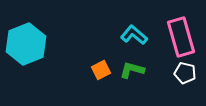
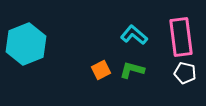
pink rectangle: rotated 9 degrees clockwise
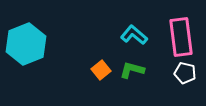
orange square: rotated 12 degrees counterclockwise
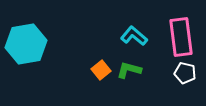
cyan L-shape: moved 1 px down
cyan hexagon: rotated 12 degrees clockwise
green L-shape: moved 3 px left
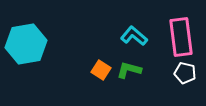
orange square: rotated 18 degrees counterclockwise
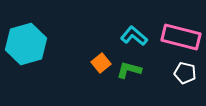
pink rectangle: rotated 69 degrees counterclockwise
cyan hexagon: rotated 6 degrees counterclockwise
orange square: moved 7 px up; rotated 18 degrees clockwise
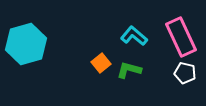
pink rectangle: rotated 51 degrees clockwise
